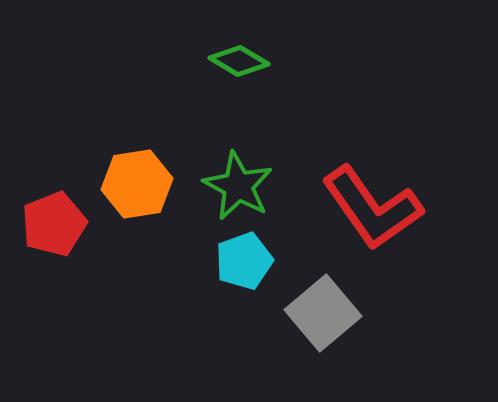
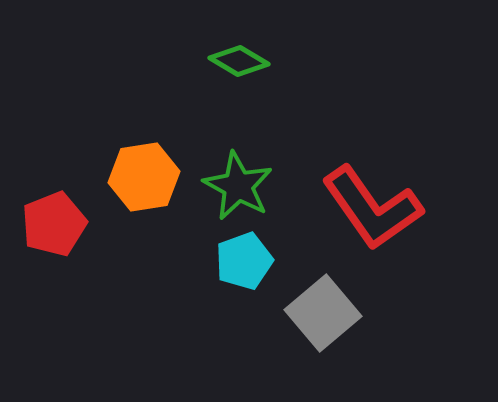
orange hexagon: moved 7 px right, 7 px up
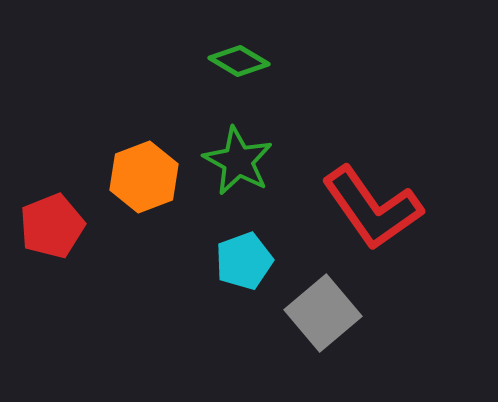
orange hexagon: rotated 12 degrees counterclockwise
green star: moved 25 px up
red pentagon: moved 2 px left, 2 px down
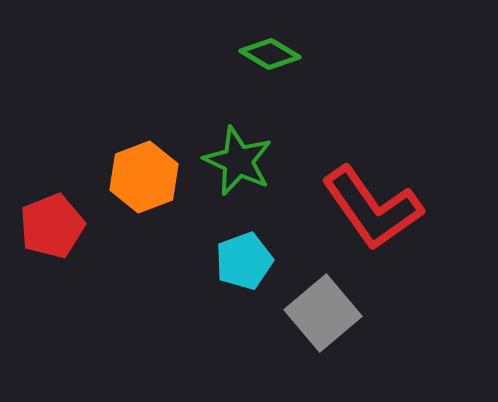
green diamond: moved 31 px right, 7 px up
green star: rotated 4 degrees counterclockwise
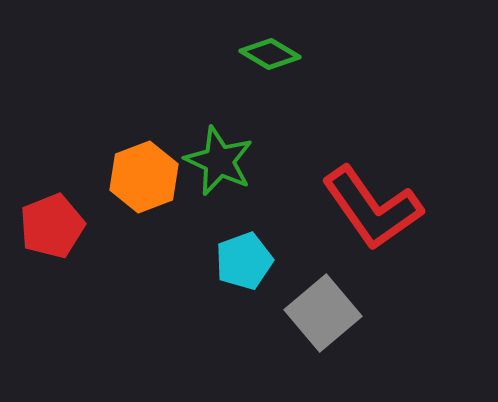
green star: moved 19 px left
